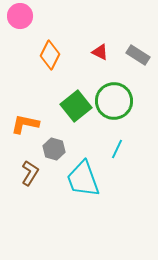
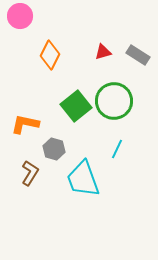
red triangle: moved 3 px right; rotated 42 degrees counterclockwise
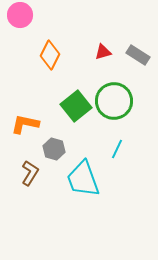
pink circle: moved 1 px up
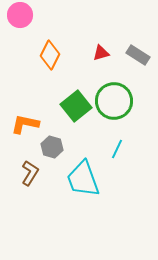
red triangle: moved 2 px left, 1 px down
gray hexagon: moved 2 px left, 2 px up
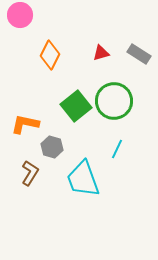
gray rectangle: moved 1 px right, 1 px up
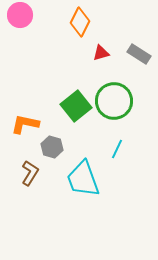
orange diamond: moved 30 px right, 33 px up
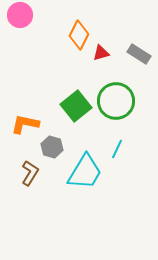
orange diamond: moved 1 px left, 13 px down
green circle: moved 2 px right
cyan trapezoid: moved 2 px right, 7 px up; rotated 129 degrees counterclockwise
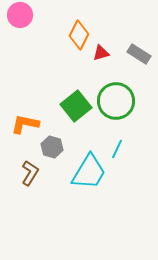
cyan trapezoid: moved 4 px right
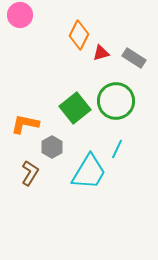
gray rectangle: moved 5 px left, 4 px down
green square: moved 1 px left, 2 px down
gray hexagon: rotated 15 degrees clockwise
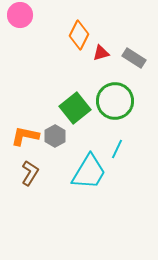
green circle: moved 1 px left
orange L-shape: moved 12 px down
gray hexagon: moved 3 px right, 11 px up
